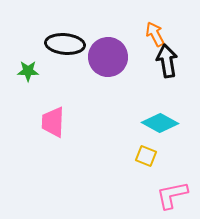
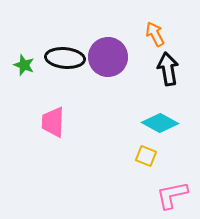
black ellipse: moved 14 px down
black arrow: moved 1 px right, 8 px down
green star: moved 4 px left, 6 px up; rotated 20 degrees clockwise
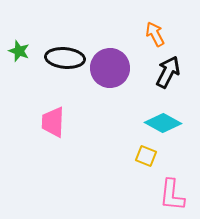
purple circle: moved 2 px right, 11 px down
green star: moved 5 px left, 14 px up
black arrow: moved 3 px down; rotated 36 degrees clockwise
cyan diamond: moved 3 px right
pink L-shape: rotated 72 degrees counterclockwise
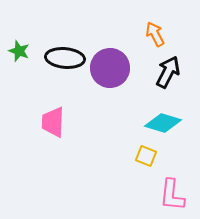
cyan diamond: rotated 12 degrees counterclockwise
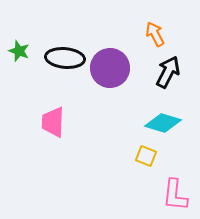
pink L-shape: moved 3 px right
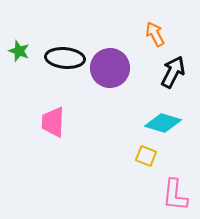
black arrow: moved 5 px right
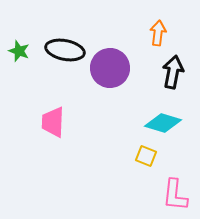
orange arrow: moved 3 px right, 1 px up; rotated 35 degrees clockwise
black ellipse: moved 8 px up; rotated 6 degrees clockwise
black arrow: rotated 16 degrees counterclockwise
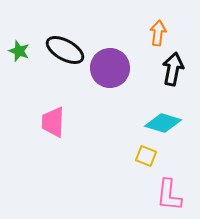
black ellipse: rotated 18 degrees clockwise
black arrow: moved 3 px up
pink L-shape: moved 6 px left
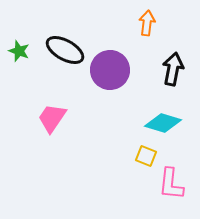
orange arrow: moved 11 px left, 10 px up
purple circle: moved 2 px down
pink trapezoid: moved 1 px left, 4 px up; rotated 32 degrees clockwise
pink L-shape: moved 2 px right, 11 px up
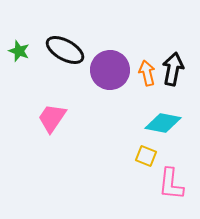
orange arrow: moved 50 px down; rotated 20 degrees counterclockwise
cyan diamond: rotated 6 degrees counterclockwise
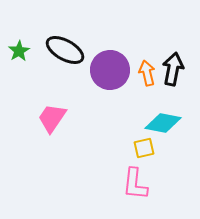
green star: rotated 20 degrees clockwise
yellow square: moved 2 px left, 8 px up; rotated 35 degrees counterclockwise
pink L-shape: moved 36 px left
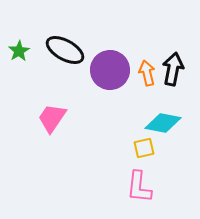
pink L-shape: moved 4 px right, 3 px down
